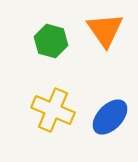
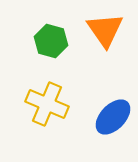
yellow cross: moved 6 px left, 6 px up
blue ellipse: moved 3 px right
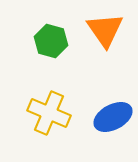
yellow cross: moved 2 px right, 9 px down
blue ellipse: rotated 18 degrees clockwise
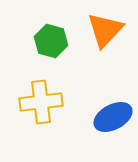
orange triangle: rotated 18 degrees clockwise
yellow cross: moved 8 px left, 11 px up; rotated 30 degrees counterclockwise
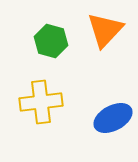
blue ellipse: moved 1 px down
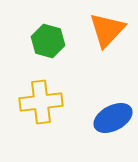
orange triangle: moved 2 px right
green hexagon: moved 3 px left
